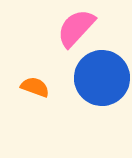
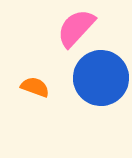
blue circle: moved 1 px left
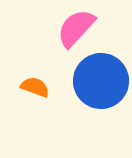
blue circle: moved 3 px down
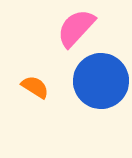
orange semicircle: rotated 12 degrees clockwise
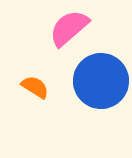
pink semicircle: moved 7 px left; rotated 6 degrees clockwise
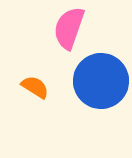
pink semicircle: rotated 30 degrees counterclockwise
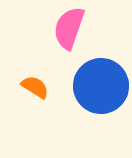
blue circle: moved 5 px down
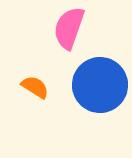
blue circle: moved 1 px left, 1 px up
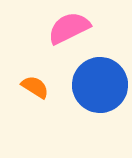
pink semicircle: rotated 45 degrees clockwise
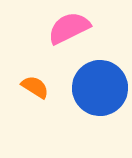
blue circle: moved 3 px down
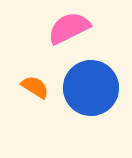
blue circle: moved 9 px left
